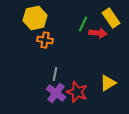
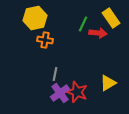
purple cross: moved 4 px right; rotated 18 degrees clockwise
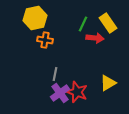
yellow rectangle: moved 3 px left, 5 px down
red arrow: moved 3 px left, 5 px down
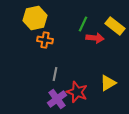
yellow rectangle: moved 7 px right, 3 px down; rotated 18 degrees counterclockwise
purple cross: moved 3 px left, 6 px down
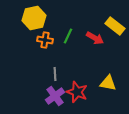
yellow hexagon: moved 1 px left
green line: moved 15 px left, 12 px down
red arrow: rotated 24 degrees clockwise
gray line: rotated 16 degrees counterclockwise
yellow triangle: rotated 42 degrees clockwise
purple cross: moved 2 px left, 3 px up
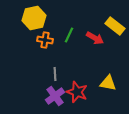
green line: moved 1 px right, 1 px up
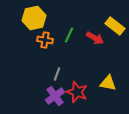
gray line: moved 2 px right; rotated 24 degrees clockwise
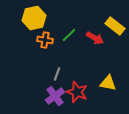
green line: rotated 21 degrees clockwise
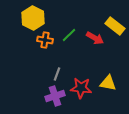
yellow hexagon: moved 1 px left; rotated 20 degrees counterclockwise
red star: moved 4 px right, 4 px up; rotated 15 degrees counterclockwise
purple cross: rotated 18 degrees clockwise
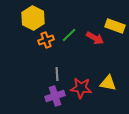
yellow rectangle: rotated 18 degrees counterclockwise
orange cross: moved 1 px right; rotated 28 degrees counterclockwise
gray line: rotated 24 degrees counterclockwise
